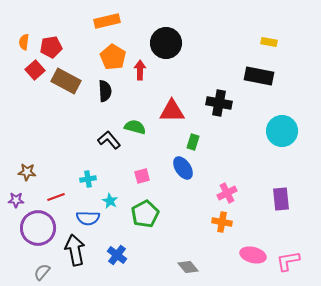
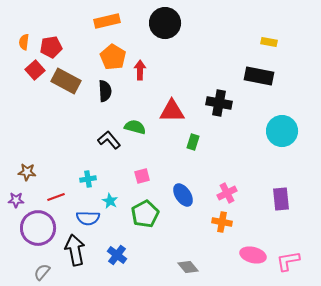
black circle: moved 1 px left, 20 px up
blue ellipse: moved 27 px down
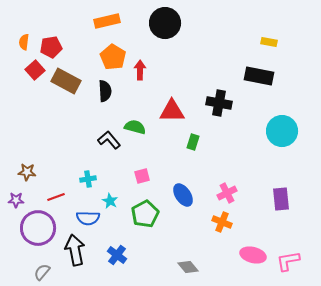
orange cross: rotated 12 degrees clockwise
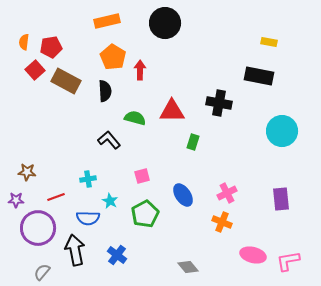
green semicircle: moved 9 px up
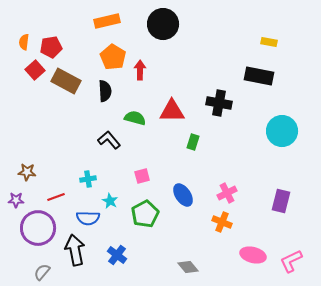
black circle: moved 2 px left, 1 px down
purple rectangle: moved 2 px down; rotated 20 degrees clockwise
pink L-shape: moved 3 px right; rotated 15 degrees counterclockwise
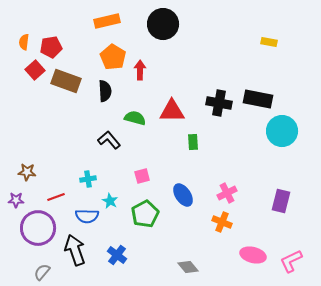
black rectangle: moved 1 px left, 23 px down
brown rectangle: rotated 8 degrees counterclockwise
green rectangle: rotated 21 degrees counterclockwise
blue semicircle: moved 1 px left, 2 px up
black arrow: rotated 8 degrees counterclockwise
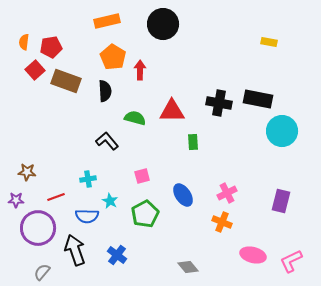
black L-shape: moved 2 px left, 1 px down
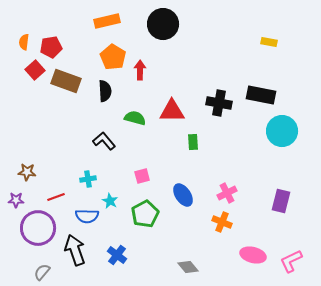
black rectangle: moved 3 px right, 4 px up
black L-shape: moved 3 px left
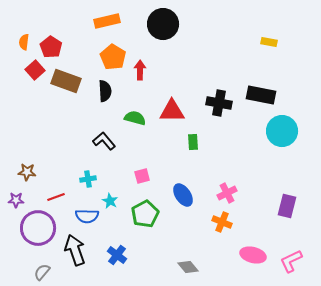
red pentagon: rotated 30 degrees counterclockwise
purple rectangle: moved 6 px right, 5 px down
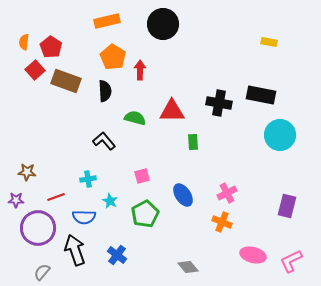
cyan circle: moved 2 px left, 4 px down
blue semicircle: moved 3 px left, 1 px down
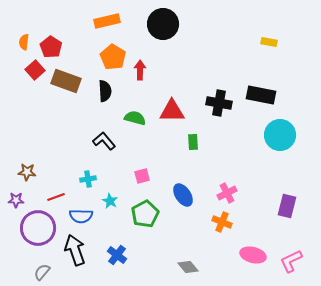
blue semicircle: moved 3 px left, 1 px up
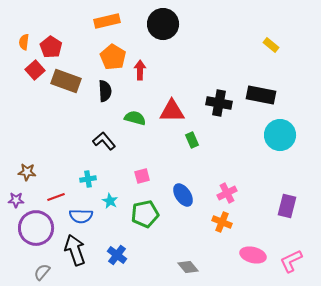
yellow rectangle: moved 2 px right, 3 px down; rotated 28 degrees clockwise
green rectangle: moved 1 px left, 2 px up; rotated 21 degrees counterclockwise
green pentagon: rotated 16 degrees clockwise
purple circle: moved 2 px left
